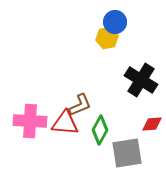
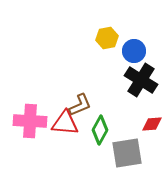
blue circle: moved 19 px right, 29 px down
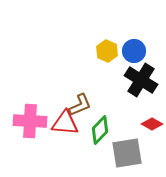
yellow hexagon: moved 13 px down; rotated 25 degrees counterclockwise
red diamond: rotated 35 degrees clockwise
green diamond: rotated 16 degrees clockwise
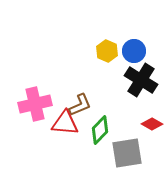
pink cross: moved 5 px right, 17 px up; rotated 16 degrees counterclockwise
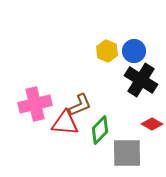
gray square: rotated 8 degrees clockwise
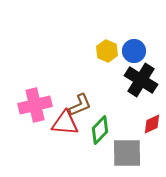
pink cross: moved 1 px down
red diamond: rotated 55 degrees counterclockwise
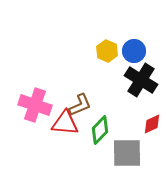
pink cross: rotated 32 degrees clockwise
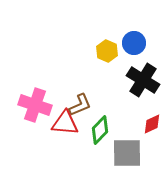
blue circle: moved 8 px up
black cross: moved 2 px right
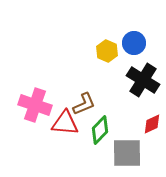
brown L-shape: moved 4 px right, 1 px up
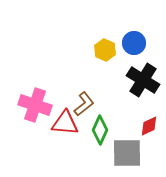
yellow hexagon: moved 2 px left, 1 px up
brown L-shape: rotated 15 degrees counterclockwise
red diamond: moved 3 px left, 2 px down
green diamond: rotated 20 degrees counterclockwise
